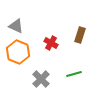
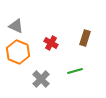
brown rectangle: moved 5 px right, 3 px down
green line: moved 1 px right, 3 px up
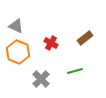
brown rectangle: rotated 35 degrees clockwise
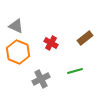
gray cross: rotated 18 degrees clockwise
